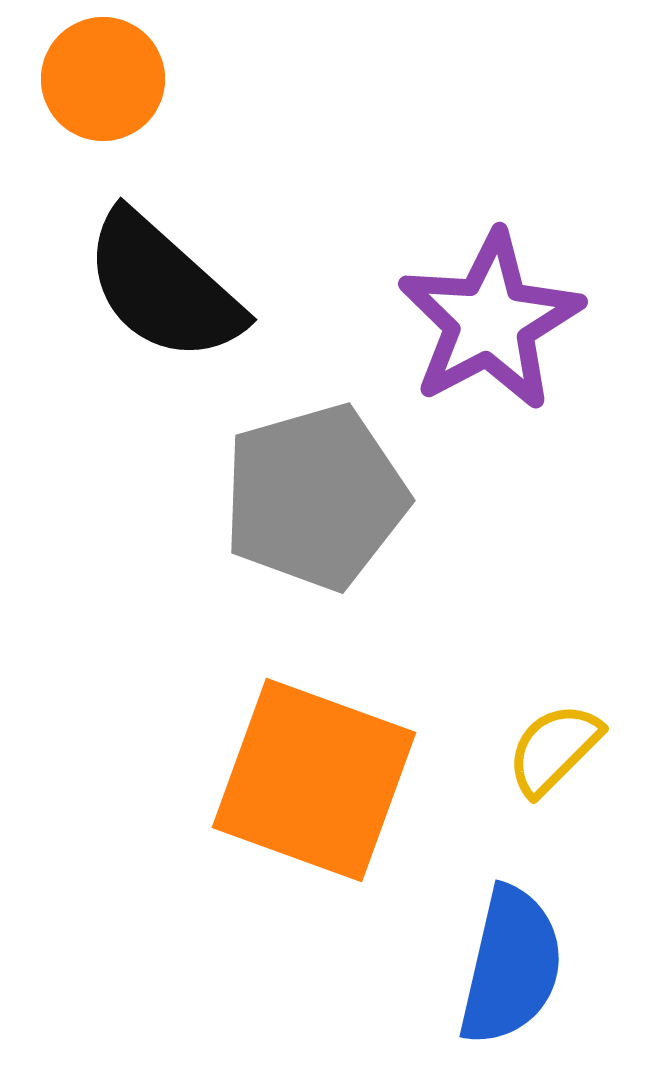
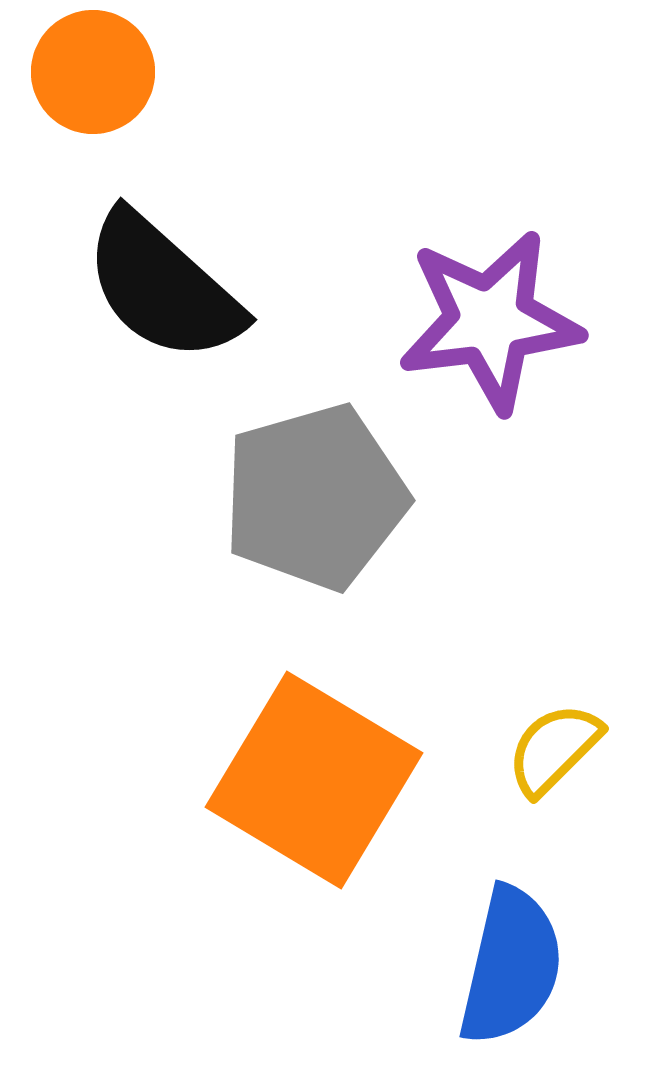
orange circle: moved 10 px left, 7 px up
purple star: rotated 21 degrees clockwise
orange square: rotated 11 degrees clockwise
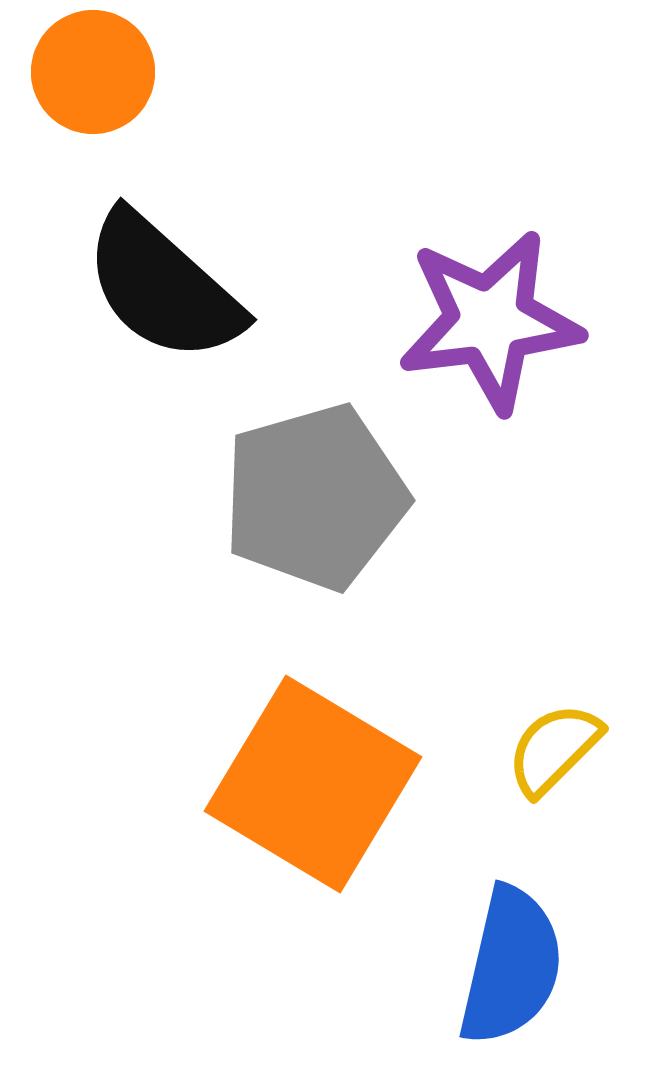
orange square: moved 1 px left, 4 px down
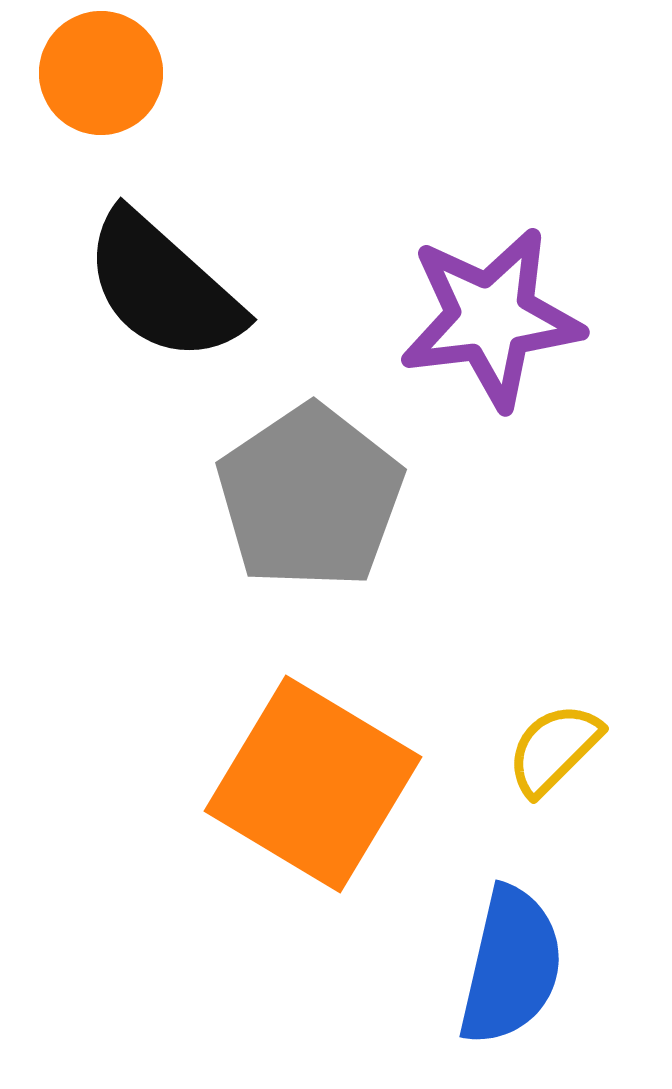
orange circle: moved 8 px right, 1 px down
purple star: moved 1 px right, 3 px up
gray pentagon: moved 5 px left; rotated 18 degrees counterclockwise
